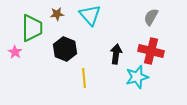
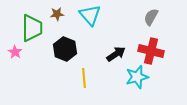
black arrow: rotated 48 degrees clockwise
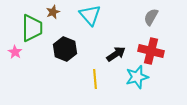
brown star: moved 4 px left, 2 px up; rotated 16 degrees counterclockwise
yellow line: moved 11 px right, 1 px down
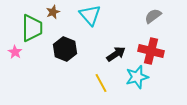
gray semicircle: moved 2 px right, 1 px up; rotated 24 degrees clockwise
yellow line: moved 6 px right, 4 px down; rotated 24 degrees counterclockwise
